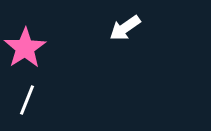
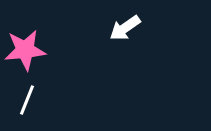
pink star: moved 2 px down; rotated 27 degrees clockwise
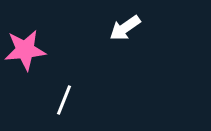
white line: moved 37 px right
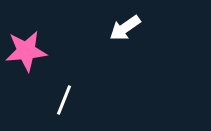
pink star: moved 1 px right, 1 px down
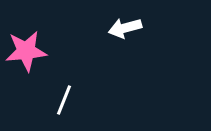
white arrow: rotated 20 degrees clockwise
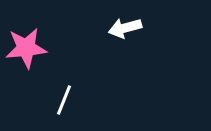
pink star: moved 3 px up
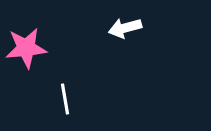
white line: moved 1 px right, 1 px up; rotated 32 degrees counterclockwise
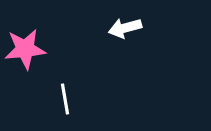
pink star: moved 1 px left, 1 px down
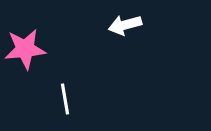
white arrow: moved 3 px up
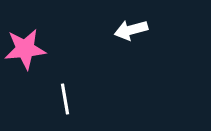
white arrow: moved 6 px right, 5 px down
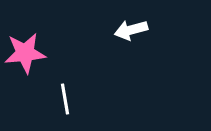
pink star: moved 4 px down
